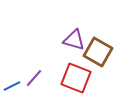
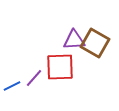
purple triangle: rotated 20 degrees counterclockwise
brown square: moved 3 px left, 9 px up
red square: moved 16 px left, 11 px up; rotated 24 degrees counterclockwise
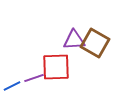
red square: moved 4 px left
purple line: rotated 30 degrees clockwise
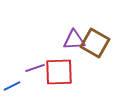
red square: moved 3 px right, 5 px down
purple line: moved 1 px right, 10 px up
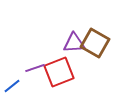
purple triangle: moved 3 px down
red square: rotated 20 degrees counterclockwise
blue line: rotated 12 degrees counterclockwise
